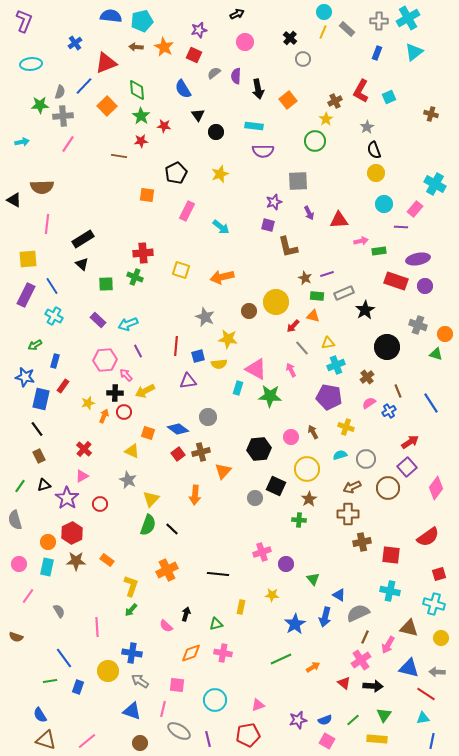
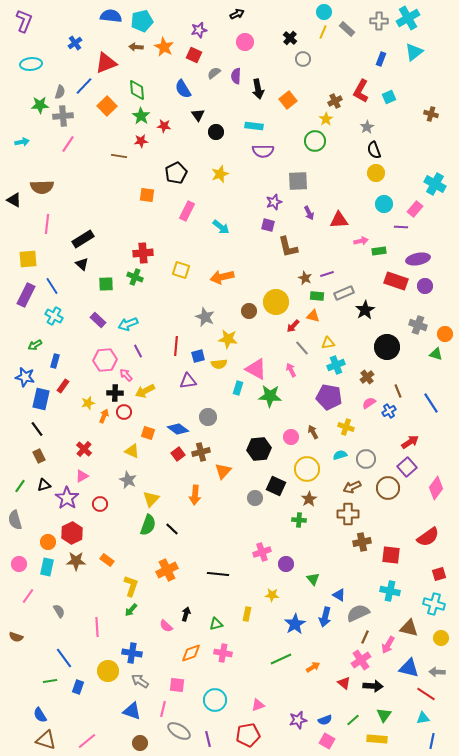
blue rectangle at (377, 53): moved 4 px right, 6 px down
yellow rectangle at (241, 607): moved 6 px right, 7 px down
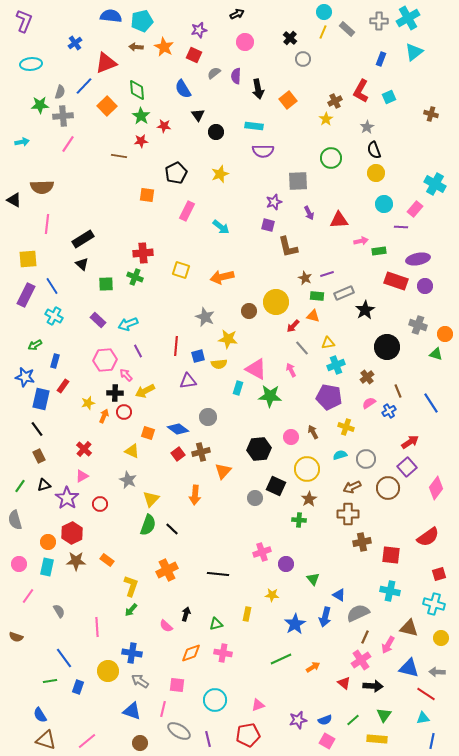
green circle at (315, 141): moved 16 px right, 17 px down
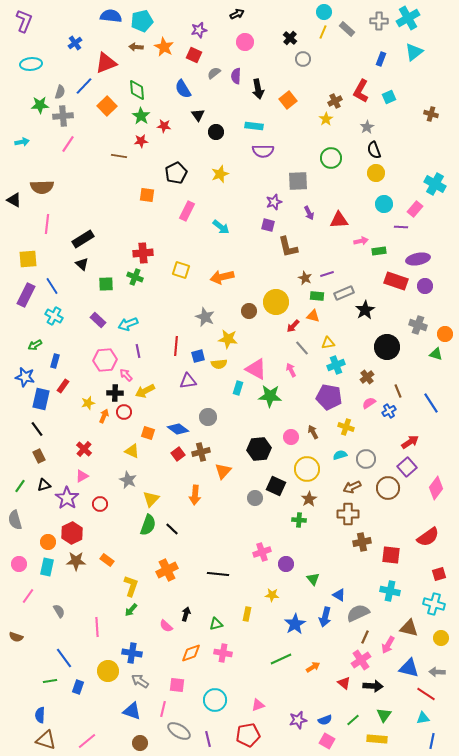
purple line at (138, 351): rotated 16 degrees clockwise
blue semicircle at (40, 715): rotated 35 degrees clockwise
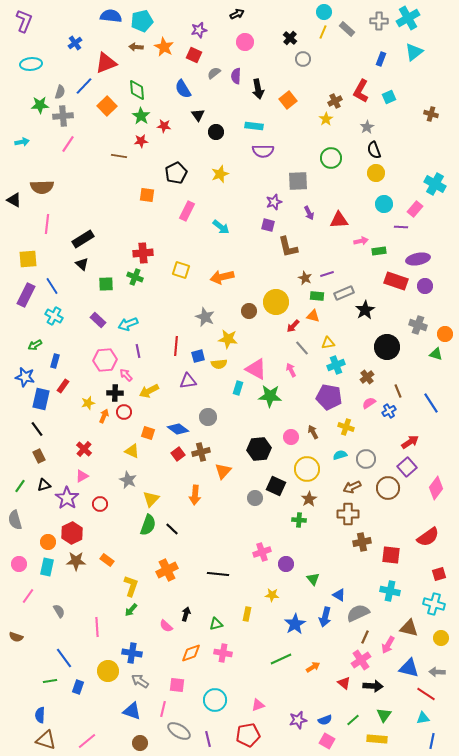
yellow arrow at (145, 391): moved 4 px right
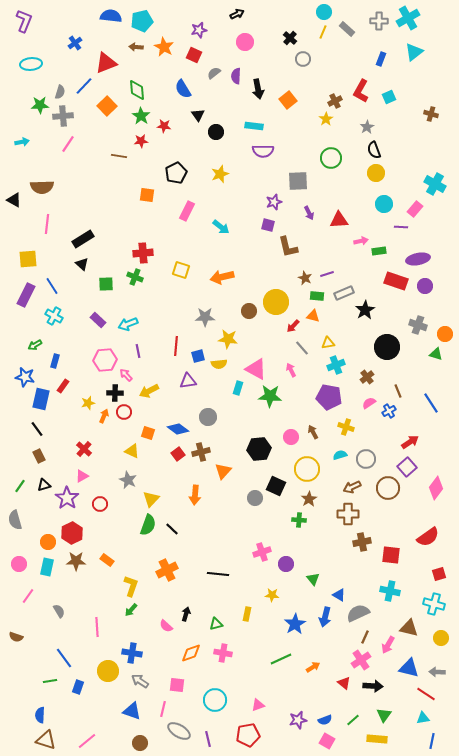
gray star at (205, 317): rotated 24 degrees counterclockwise
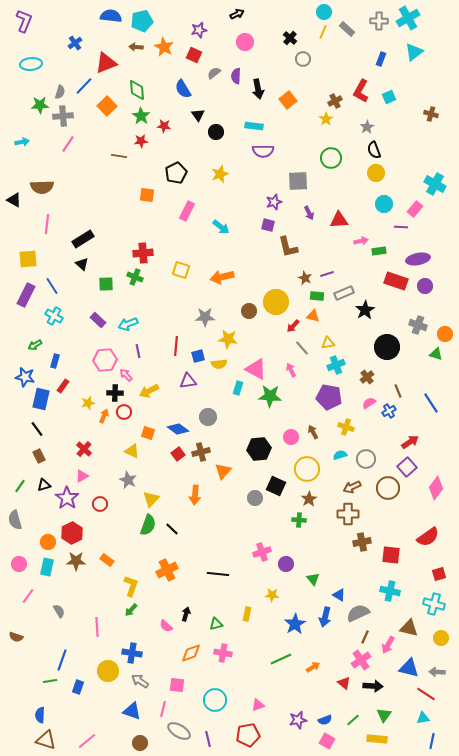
blue line at (64, 658): moved 2 px left, 2 px down; rotated 55 degrees clockwise
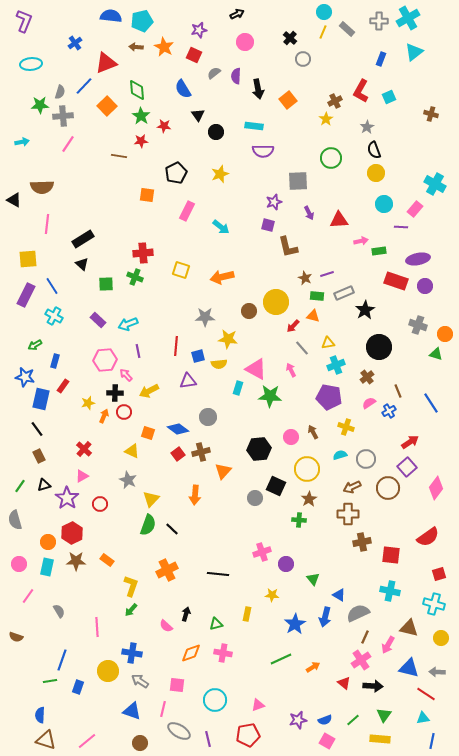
black circle at (387, 347): moved 8 px left
yellow rectangle at (377, 739): moved 3 px right
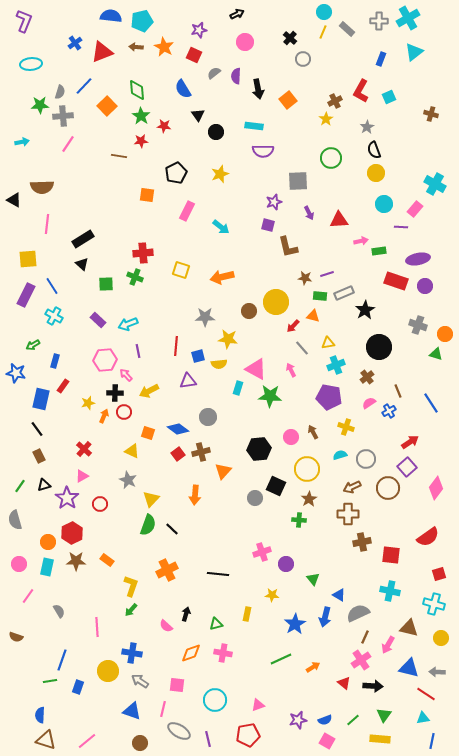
red triangle at (106, 63): moved 4 px left, 11 px up
brown star at (305, 278): rotated 16 degrees counterclockwise
green rectangle at (317, 296): moved 3 px right
green arrow at (35, 345): moved 2 px left
blue star at (25, 377): moved 9 px left, 4 px up
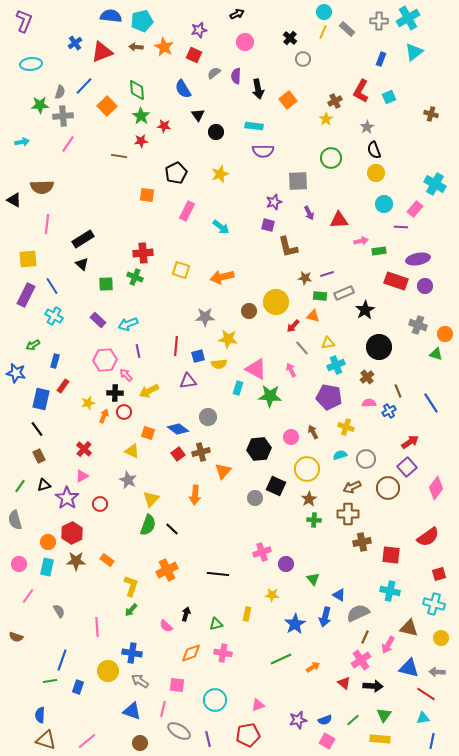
pink semicircle at (369, 403): rotated 32 degrees clockwise
green cross at (299, 520): moved 15 px right
